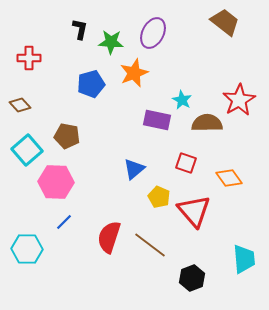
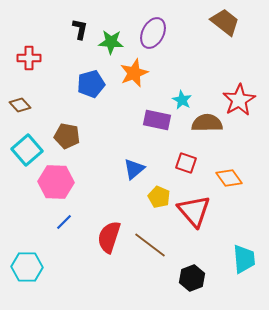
cyan hexagon: moved 18 px down
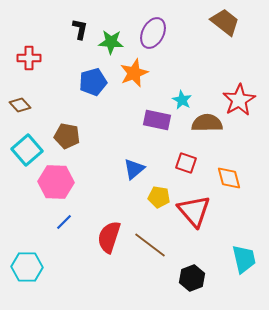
blue pentagon: moved 2 px right, 2 px up
orange diamond: rotated 20 degrees clockwise
yellow pentagon: rotated 15 degrees counterclockwise
cyan trapezoid: rotated 8 degrees counterclockwise
